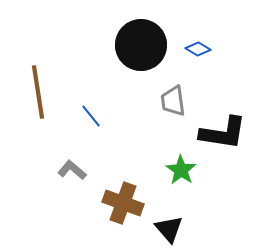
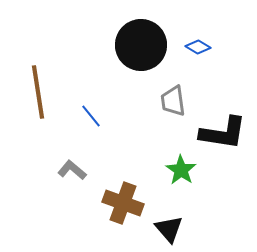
blue diamond: moved 2 px up
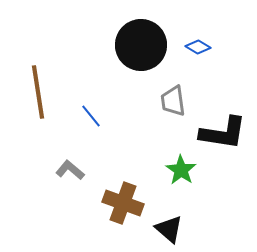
gray L-shape: moved 2 px left
black triangle: rotated 8 degrees counterclockwise
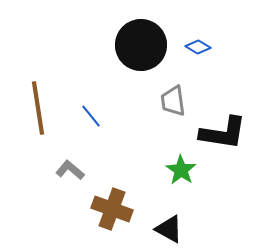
brown line: moved 16 px down
brown cross: moved 11 px left, 6 px down
black triangle: rotated 12 degrees counterclockwise
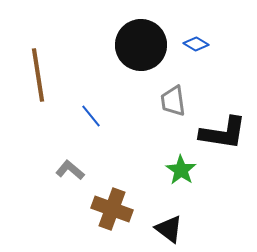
blue diamond: moved 2 px left, 3 px up
brown line: moved 33 px up
black triangle: rotated 8 degrees clockwise
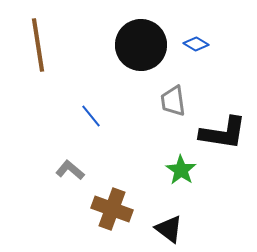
brown line: moved 30 px up
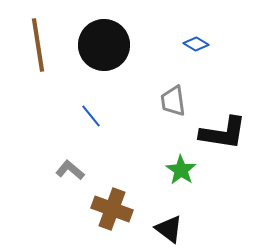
black circle: moved 37 px left
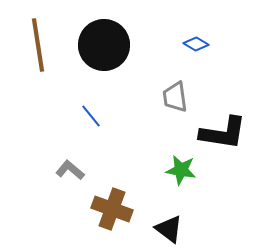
gray trapezoid: moved 2 px right, 4 px up
green star: rotated 24 degrees counterclockwise
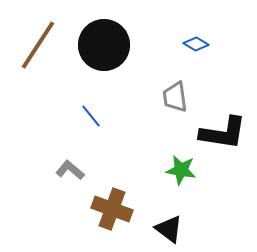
brown line: rotated 42 degrees clockwise
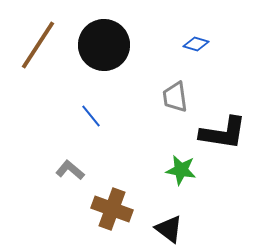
blue diamond: rotated 15 degrees counterclockwise
